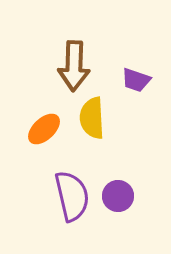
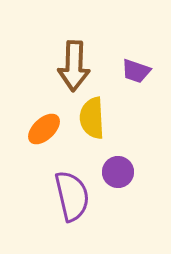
purple trapezoid: moved 9 px up
purple circle: moved 24 px up
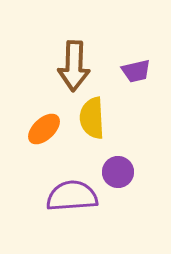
purple trapezoid: rotated 32 degrees counterclockwise
purple semicircle: rotated 81 degrees counterclockwise
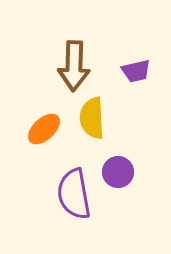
purple semicircle: moved 2 px right, 2 px up; rotated 96 degrees counterclockwise
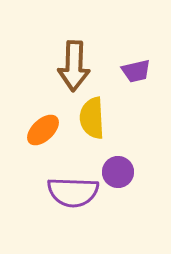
orange ellipse: moved 1 px left, 1 px down
purple semicircle: moved 1 px left, 2 px up; rotated 78 degrees counterclockwise
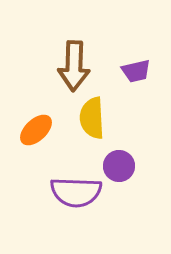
orange ellipse: moved 7 px left
purple circle: moved 1 px right, 6 px up
purple semicircle: moved 3 px right
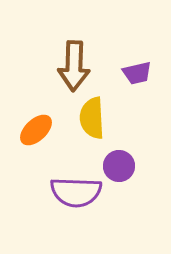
purple trapezoid: moved 1 px right, 2 px down
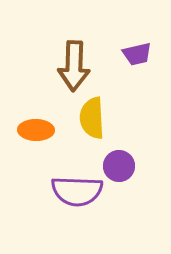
purple trapezoid: moved 19 px up
orange ellipse: rotated 44 degrees clockwise
purple semicircle: moved 1 px right, 1 px up
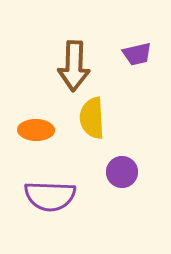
purple circle: moved 3 px right, 6 px down
purple semicircle: moved 27 px left, 5 px down
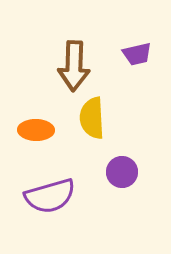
purple semicircle: rotated 18 degrees counterclockwise
